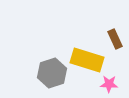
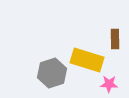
brown rectangle: rotated 24 degrees clockwise
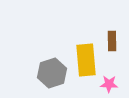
brown rectangle: moved 3 px left, 2 px down
yellow rectangle: moved 1 px left; rotated 68 degrees clockwise
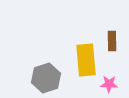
gray hexagon: moved 6 px left, 5 px down
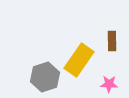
yellow rectangle: moved 7 px left; rotated 40 degrees clockwise
gray hexagon: moved 1 px left, 1 px up
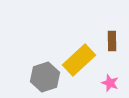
yellow rectangle: rotated 12 degrees clockwise
pink star: moved 1 px right, 1 px up; rotated 18 degrees clockwise
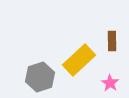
gray hexagon: moved 5 px left
pink star: rotated 12 degrees clockwise
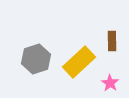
yellow rectangle: moved 2 px down
gray hexagon: moved 4 px left, 18 px up
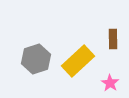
brown rectangle: moved 1 px right, 2 px up
yellow rectangle: moved 1 px left, 1 px up
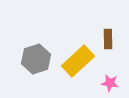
brown rectangle: moved 5 px left
pink star: rotated 24 degrees counterclockwise
